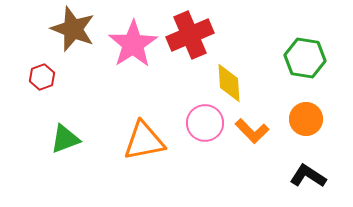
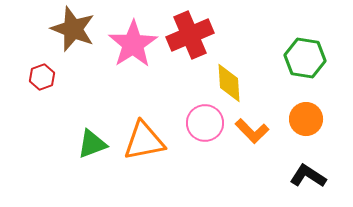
green triangle: moved 27 px right, 5 px down
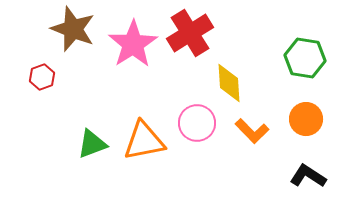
red cross: moved 2 px up; rotated 9 degrees counterclockwise
pink circle: moved 8 px left
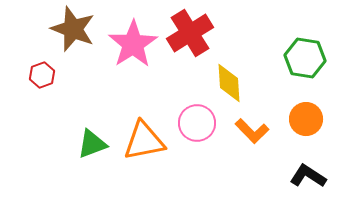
red hexagon: moved 2 px up
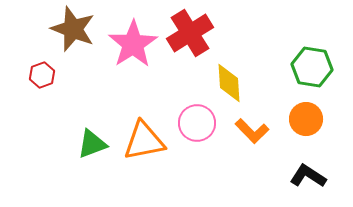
green hexagon: moved 7 px right, 9 px down
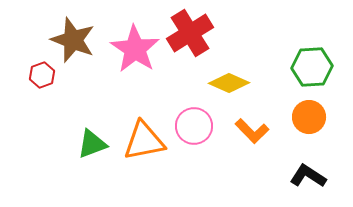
brown star: moved 11 px down
pink star: moved 2 px right, 5 px down; rotated 6 degrees counterclockwise
green hexagon: rotated 12 degrees counterclockwise
yellow diamond: rotated 63 degrees counterclockwise
orange circle: moved 3 px right, 2 px up
pink circle: moved 3 px left, 3 px down
